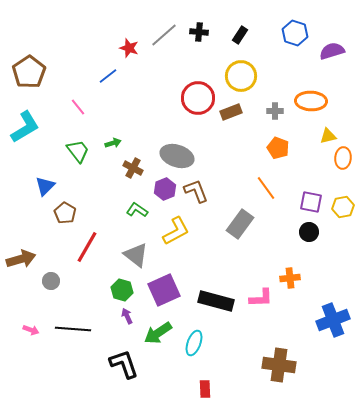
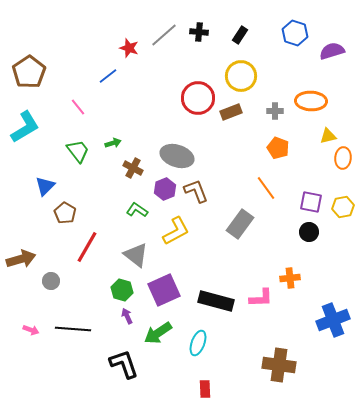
cyan ellipse at (194, 343): moved 4 px right
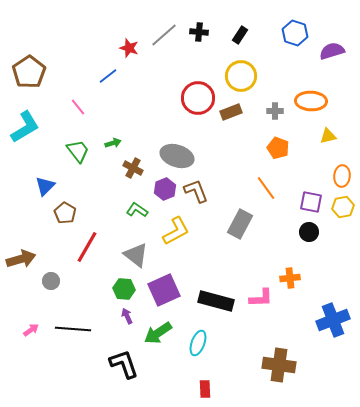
orange ellipse at (343, 158): moved 1 px left, 18 px down
gray rectangle at (240, 224): rotated 8 degrees counterclockwise
green hexagon at (122, 290): moved 2 px right, 1 px up; rotated 10 degrees counterclockwise
pink arrow at (31, 330): rotated 56 degrees counterclockwise
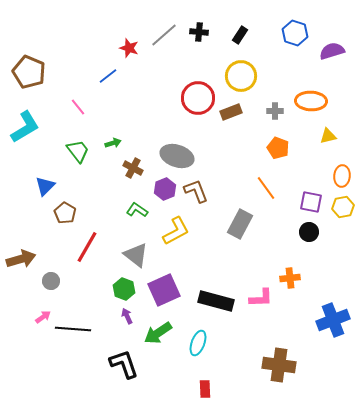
brown pentagon at (29, 72): rotated 16 degrees counterclockwise
green hexagon at (124, 289): rotated 15 degrees clockwise
pink arrow at (31, 330): moved 12 px right, 13 px up
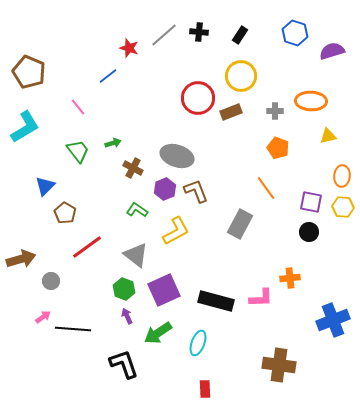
yellow hexagon at (343, 207): rotated 15 degrees clockwise
red line at (87, 247): rotated 24 degrees clockwise
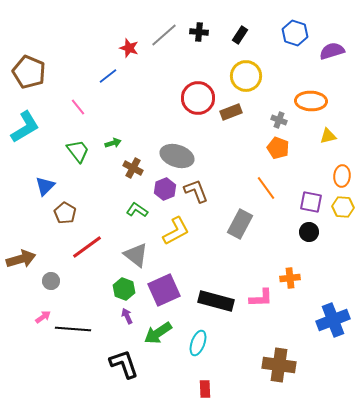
yellow circle at (241, 76): moved 5 px right
gray cross at (275, 111): moved 4 px right, 9 px down; rotated 21 degrees clockwise
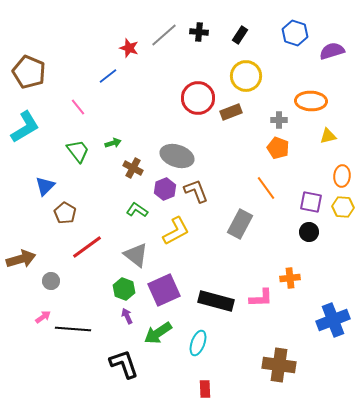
gray cross at (279, 120): rotated 21 degrees counterclockwise
